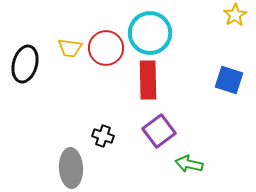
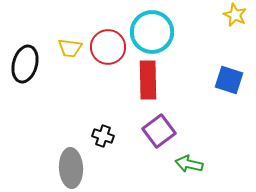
yellow star: rotated 15 degrees counterclockwise
cyan circle: moved 2 px right, 1 px up
red circle: moved 2 px right, 1 px up
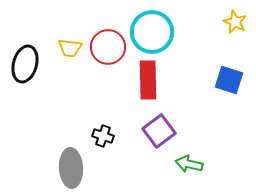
yellow star: moved 7 px down
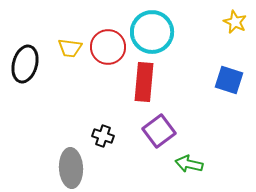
red rectangle: moved 4 px left, 2 px down; rotated 6 degrees clockwise
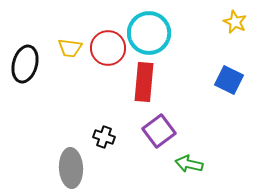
cyan circle: moved 3 px left, 1 px down
red circle: moved 1 px down
blue square: rotated 8 degrees clockwise
black cross: moved 1 px right, 1 px down
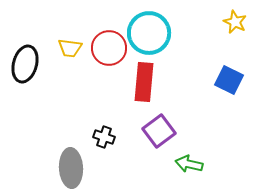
red circle: moved 1 px right
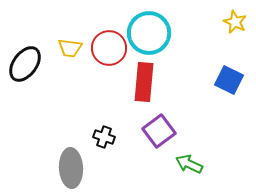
black ellipse: rotated 21 degrees clockwise
green arrow: rotated 12 degrees clockwise
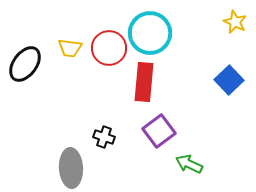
cyan circle: moved 1 px right
blue square: rotated 20 degrees clockwise
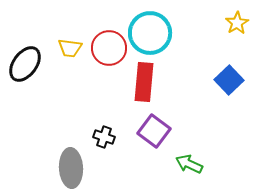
yellow star: moved 2 px right, 1 px down; rotated 15 degrees clockwise
purple square: moved 5 px left; rotated 16 degrees counterclockwise
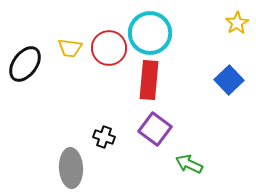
red rectangle: moved 5 px right, 2 px up
purple square: moved 1 px right, 2 px up
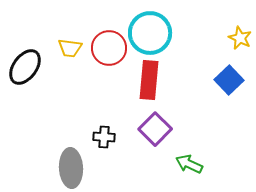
yellow star: moved 3 px right, 15 px down; rotated 15 degrees counterclockwise
black ellipse: moved 3 px down
purple square: rotated 8 degrees clockwise
black cross: rotated 15 degrees counterclockwise
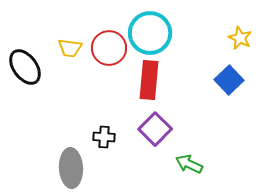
black ellipse: rotated 72 degrees counterclockwise
